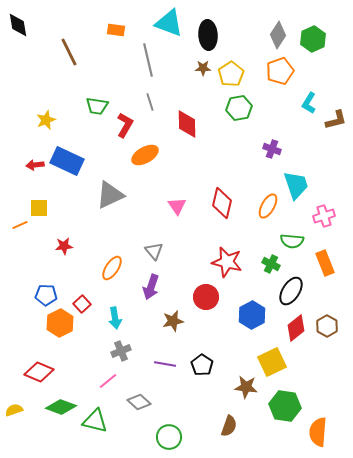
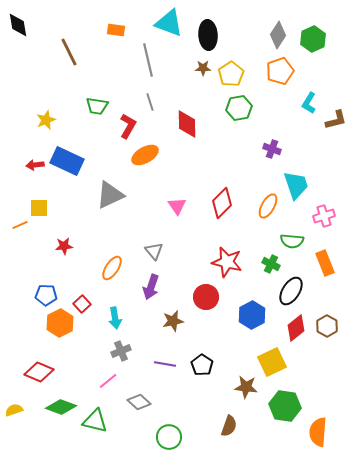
red L-shape at (125, 125): moved 3 px right, 1 px down
red diamond at (222, 203): rotated 32 degrees clockwise
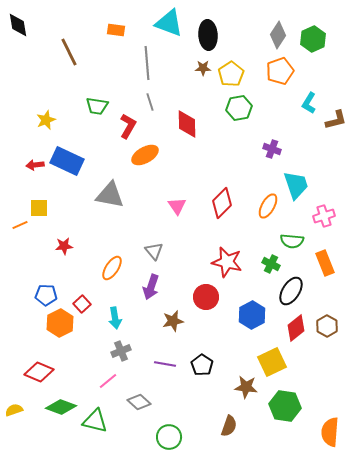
gray line at (148, 60): moved 1 px left, 3 px down; rotated 8 degrees clockwise
gray triangle at (110, 195): rotated 36 degrees clockwise
orange semicircle at (318, 432): moved 12 px right
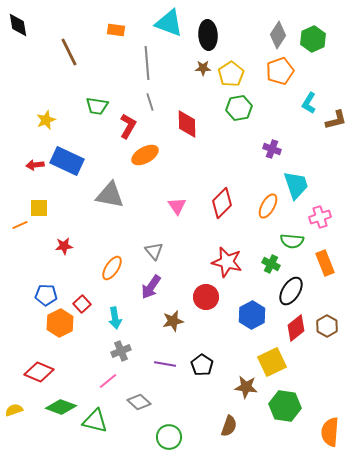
pink cross at (324, 216): moved 4 px left, 1 px down
purple arrow at (151, 287): rotated 15 degrees clockwise
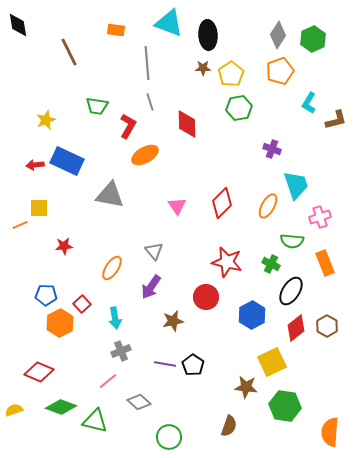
black pentagon at (202, 365): moved 9 px left
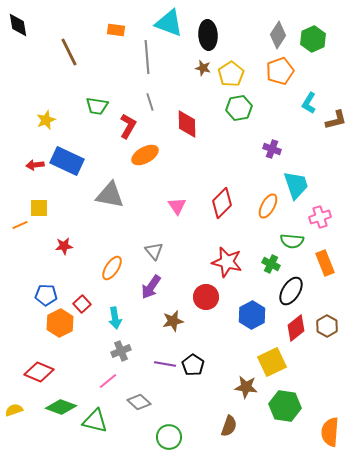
gray line at (147, 63): moved 6 px up
brown star at (203, 68): rotated 14 degrees clockwise
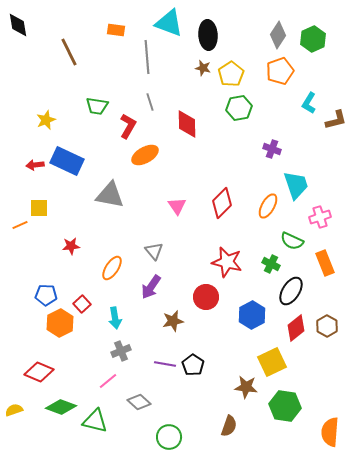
green semicircle at (292, 241): rotated 20 degrees clockwise
red star at (64, 246): moved 7 px right
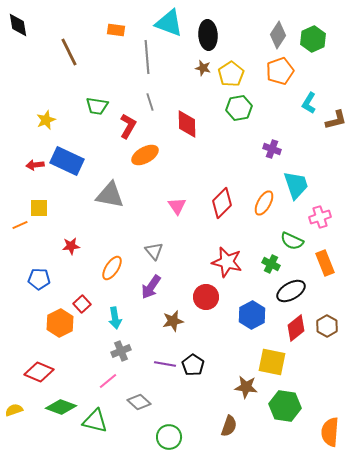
orange ellipse at (268, 206): moved 4 px left, 3 px up
black ellipse at (291, 291): rotated 28 degrees clockwise
blue pentagon at (46, 295): moved 7 px left, 16 px up
yellow square at (272, 362): rotated 36 degrees clockwise
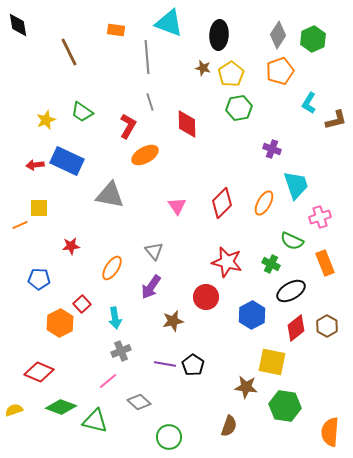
black ellipse at (208, 35): moved 11 px right; rotated 8 degrees clockwise
green trapezoid at (97, 106): moved 15 px left, 6 px down; rotated 25 degrees clockwise
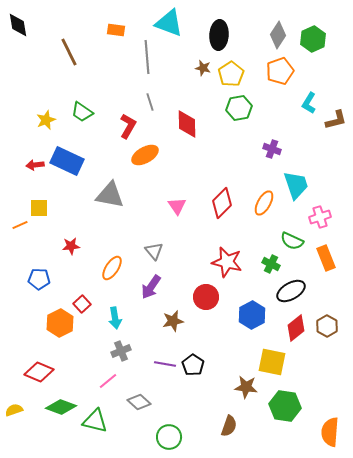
orange rectangle at (325, 263): moved 1 px right, 5 px up
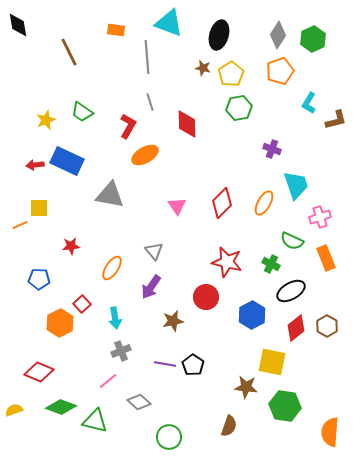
black ellipse at (219, 35): rotated 12 degrees clockwise
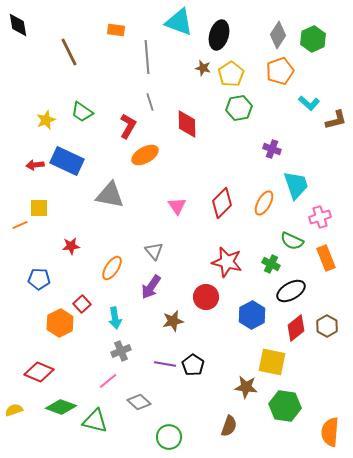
cyan triangle at (169, 23): moved 10 px right, 1 px up
cyan L-shape at (309, 103): rotated 80 degrees counterclockwise
